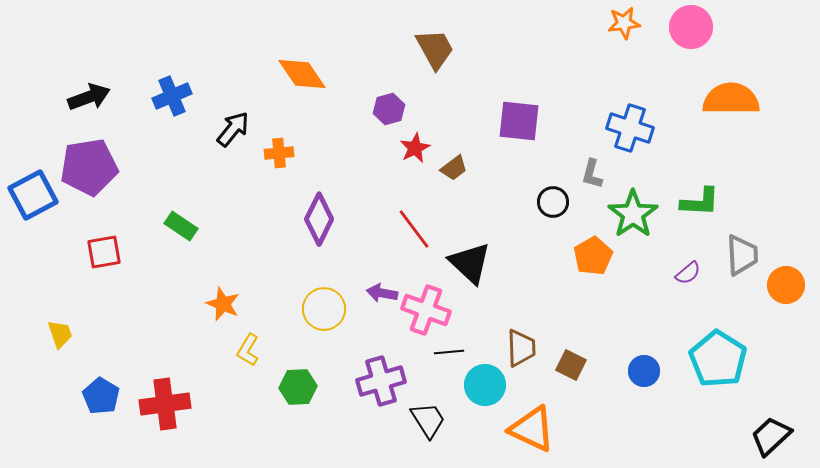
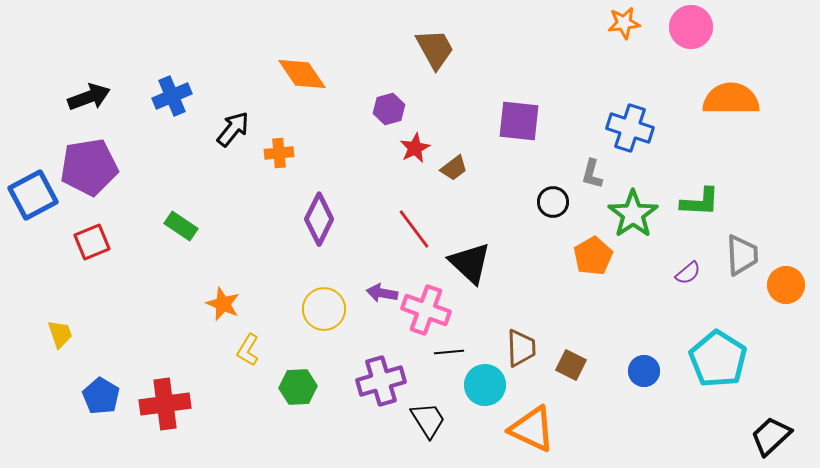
red square at (104, 252): moved 12 px left, 10 px up; rotated 12 degrees counterclockwise
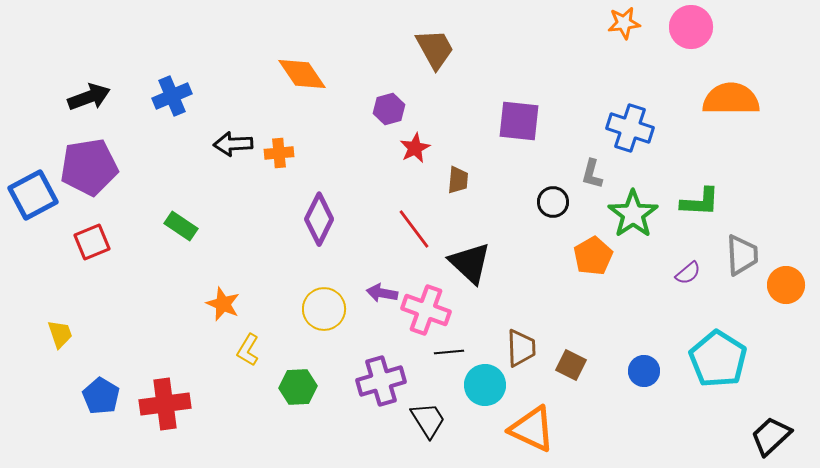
black arrow at (233, 129): moved 15 px down; rotated 132 degrees counterclockwise
brown trapezoid at (454, 168): moved 4 px right, 12 px down; rotated 48 degrees counterclockwise
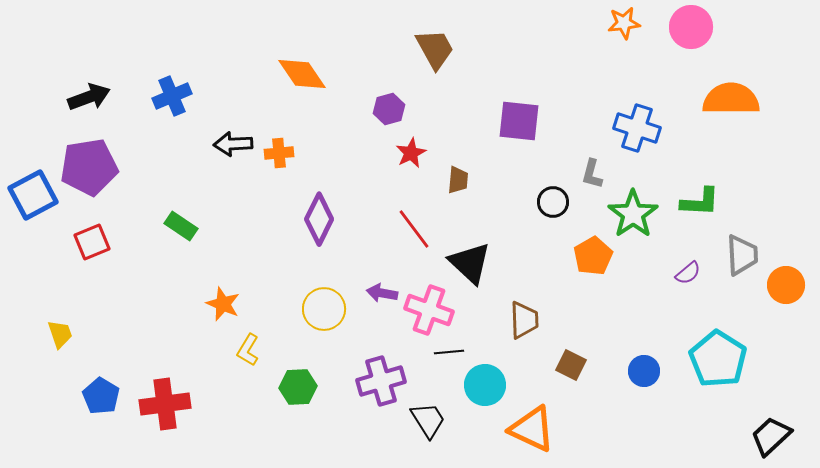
blue cross at (630, 128): moved 7 px right
red star at (415, 148): moved 4 px left, 5 px down
pink cross at (426, 310): moved 3 px right
brown trapezoid at (521, 348): moved 3 px right, 28 px up
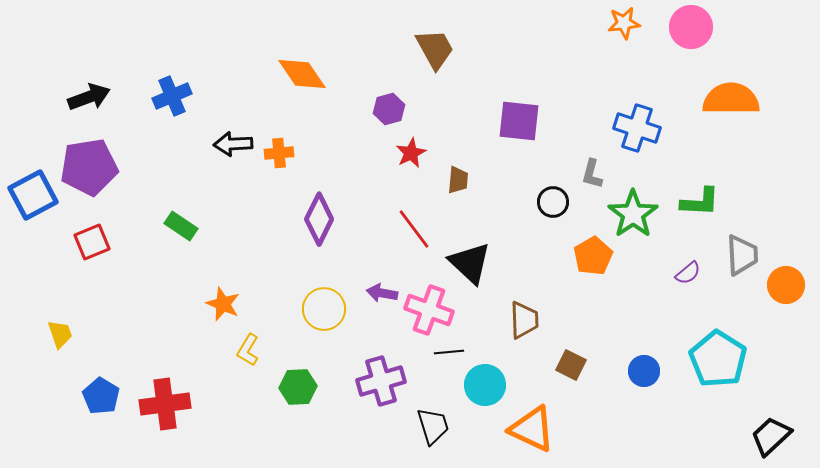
black trapezoid at (428, 420): moved 5 px right, 6 px down; rotated 15 degrees clockwise
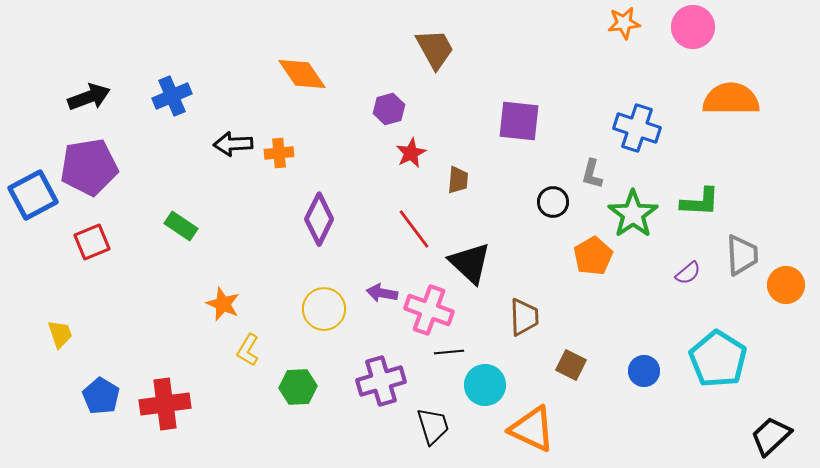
pink circle at (691, 27): moved 2 px right
brown trapezoid at (524, 320): moved 3 px up
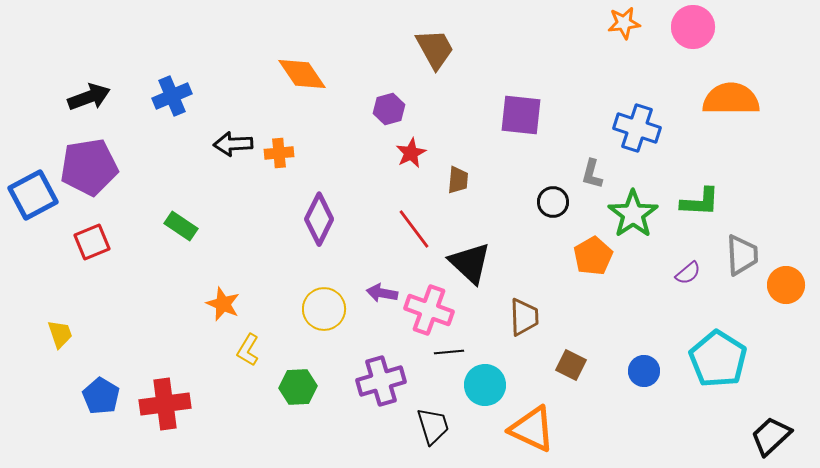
purple square at (519, 121): moved 2 px right, 6 px up
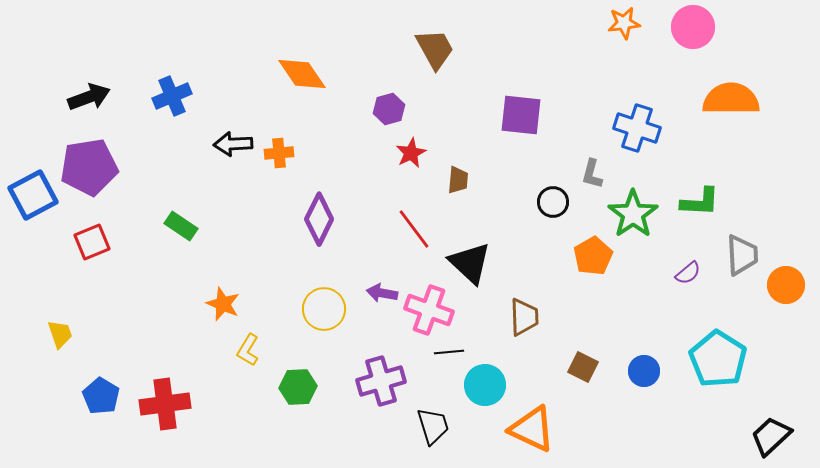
brown square at (571, 365): moved 12 px right, 2 px down
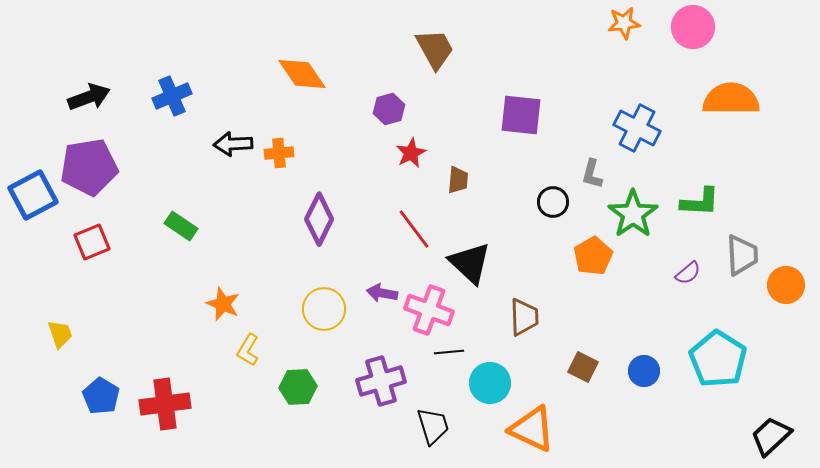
blue cross at (637, 128): rotated 9 degrees clockwise
cyan circle at (485, 385): moved 5 px right, 2 px up
